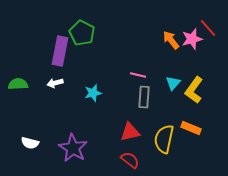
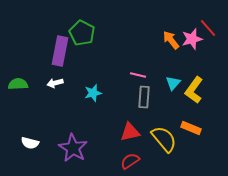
yellow semicircle: rotated 128 degrees clockwise
red semicircle: moved 1 px down; rotated 72 degrees counterclockwise
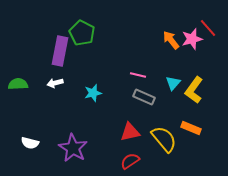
gray rectangle: rotated 70 degrees counterclockwise
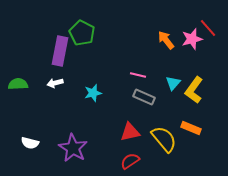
orange arrow: moved 5 px left
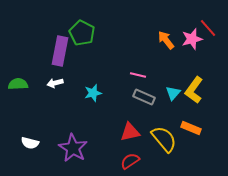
cyan triangle: moved 10 px down
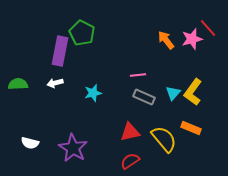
pink line: rotated 21 degrees counterclockwise
yellow L-shape: moved 1 px left, 2 px down
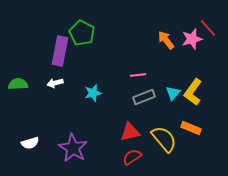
gray rectangle: rotated 45 degrees counterclockwise
white semicircle: rotated 30 degrees counterclockwise
red semicircle: moved 2 px right, 4 px up
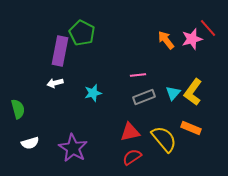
green semicircle: moved 25 px down; rotated 78 degrees clockwise
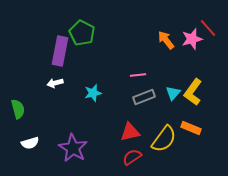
yellow semicircle: rotated 76 degrees clockwise
